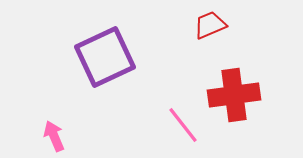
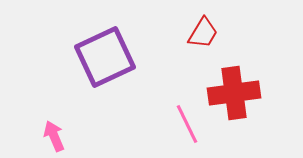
red trapezoid: moved 7 px left, 8 px down; rotated 144 degrees clockwise
red cross: moved 2 px up
pink line: moved 4 px right, 1 px up; rotated 12 degrees clockwise
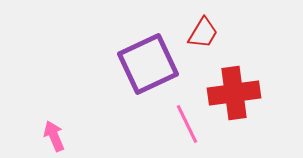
purple square: moved 43 px right, 7 px down
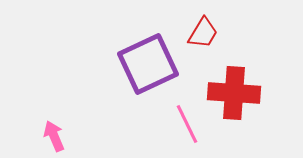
red cross: rotated 12 degrees clockwise
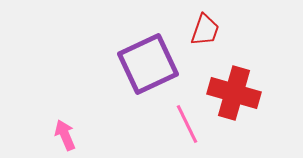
red trapezoid: moved 2 px right, 3 px up; rotated 12 degrees counterclockwise
red cross: rotated 12 degrees clockwise
pink arrow: moved 11 px right, 1 px up
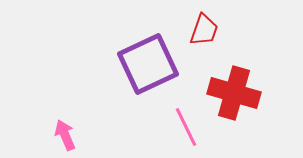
red trapezoid: moved 1 px left
pink line: moved 1 px left, 3 px down
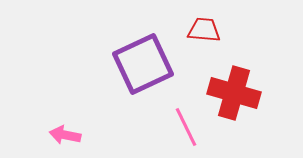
red trapezoid: rotated 104 degrees counterclockwise
purple square: moved 5 px left
pink arrow: rotated 56 degrees counterclockwise
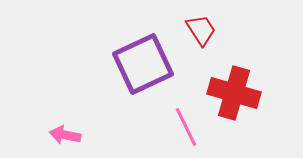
red trapezoid: moved 3 px left; rotated 52 degrees clockwise
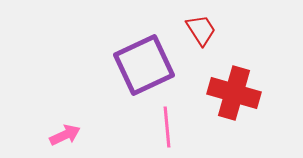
purple square: moved 1 px right, 1 px down
pink line: moved 19 px left; rotated 21 degrees clockwise
pink arrow: rotated 144 degrees clockwise
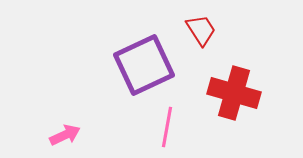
pink line: rotated 15 degrees clockwise
